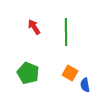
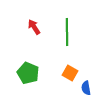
green line: moved 1 px right
blue semicircle: moved 1 px right, 3 px down
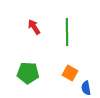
green pentagon: rotated 20 degrees counterclockwise
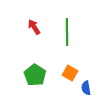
green pentagon: moved 7 px right, 2 px down; rotated 30 degrees clockwise
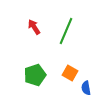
green line: moved 1 px left, 1 px up; rotated 24 degrees clockwise
green pentagon: rotated 20 degrees clockwise
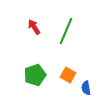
orange square: moved 2 px left, 2 px down
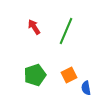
orange square: moved 1 px right; rotated 35 degrees clockwise
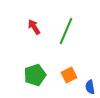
blue semicircle: moved 4 px right, 1 px up
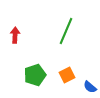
red arrow: moved 19 px left, 8 px down; rotated 35 degrees clockwise
orange square: moved 2 px left
blue semicircle: rotated 40 degrees counterclockwise
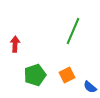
green line: moved 7 px right
red arrow: moved 9 px down
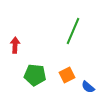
red arrow: moved 1 px down
green pentagon: rotated 25 degrees clockwise
blue semicircle: moved 2 px left
